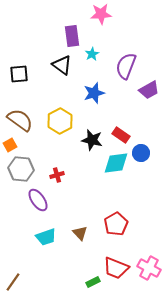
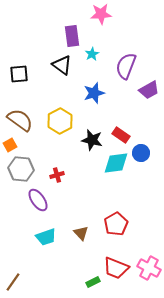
brown triangle: moved 1 px right
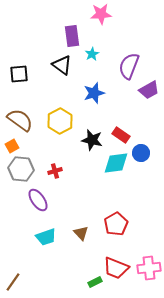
purple semicircle: moved 3 px right
orange square: moved 2 px right, 1 px down
red cross: moved 2 px left, 4 px up
pink cross: rotated 35 degrees counterclockwise
green rectangle: moved 2 px right
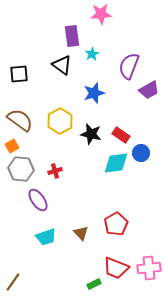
black star: moved 1 px left, 6 px up
green rectangle: moved 1 px left, 2 px down
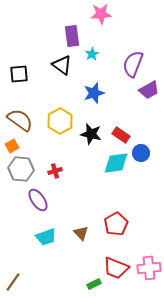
purple semicircle: moved 4 px right, 2 px up
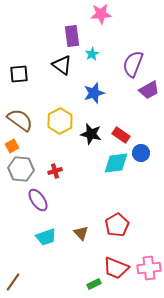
red pentagon: moved 1 px right, 1 px down
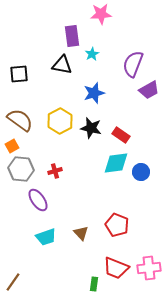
black triangle: rotated 25 degrees counterclockwise
black star: moved 6 px up
blue circle: moved 19 px down
red pentagon: rotated 20 degrees counterclockwise
green rectangle: rotated 56 degrees counterclockwise
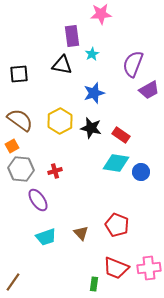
cyan diamond: rotated 16 degrees clockwise
